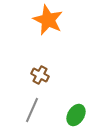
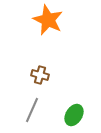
brown cross: rotated 12 degrees counterclockwise
green ellipse: moved 2 px left
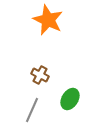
brown cross: rotated 12 degrees clockwise
green ellipse: moved 4 px left, 16 px up
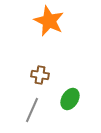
orange star: moved 1 px right, 1 px down
brown cross: rotated 18 degrees counterclockwise
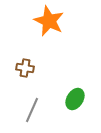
brown cross: moved 15 px left, 7 px up
green ellipse: moved 5 px right
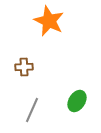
brown cross: moved 1 px left, 1 px up; rotated 12 degrees counterclockwise
green ellipse: moved 2 px right, 2 px down
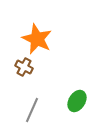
orange star: moved 12 px left, 18 px down
brown cross: rotated 30 degrees clockwise
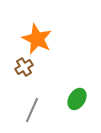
brown cross: rotated 30 degrees clockwise
green ellipse: moved 2 px up
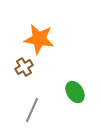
orange star: moved 2 px right; rotated 16 degrees counterclockwise
green ellipse: moved 2 px left, 7 px up; rotated 65 degrees counterclockwise
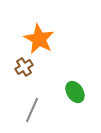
orange star: rotated 20 degrees clockwise
